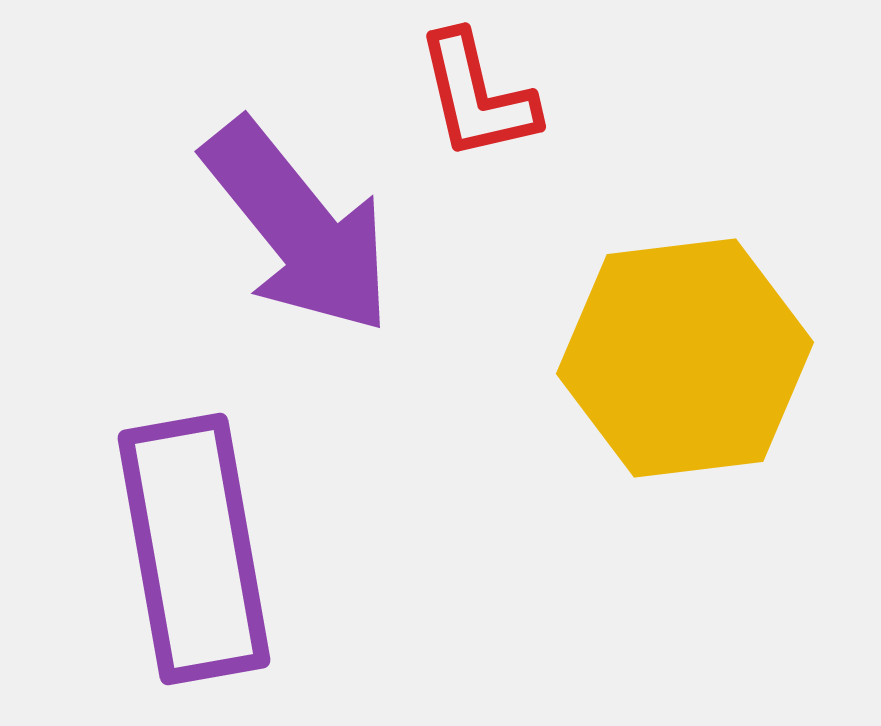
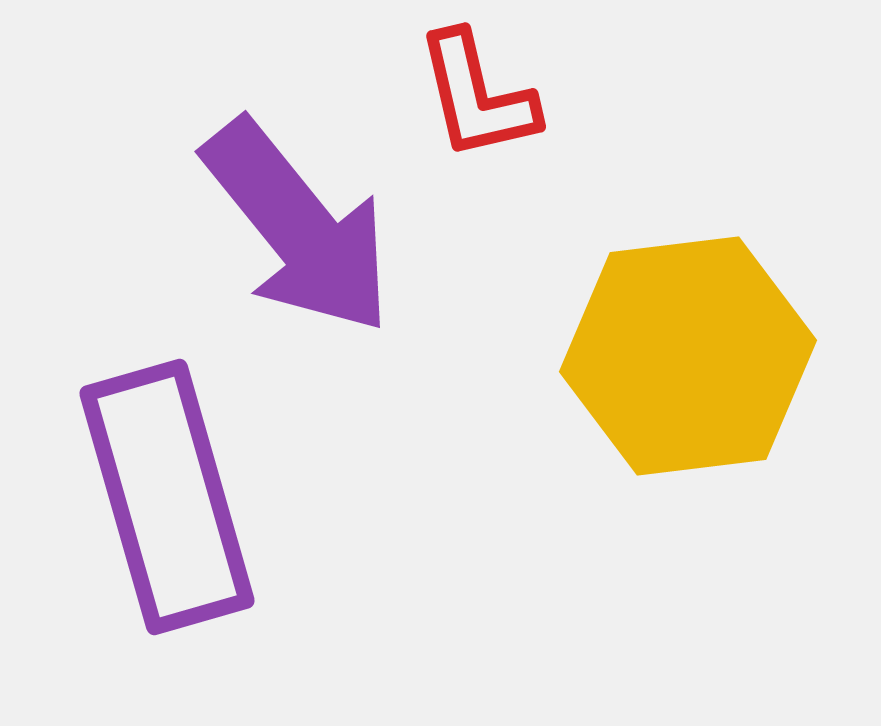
yellow hexagon: moved 3 px right, 2 px up
purple rectangle: moved 27 px left, 52 px up; rotated 6 degrees counterclockwise
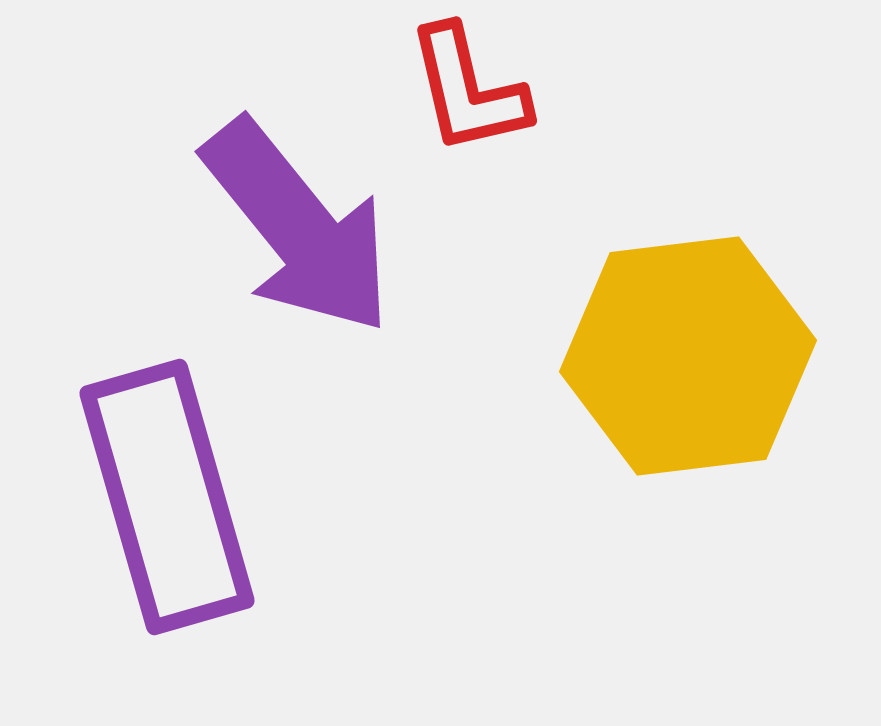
red L-shape: moved 9 px left, 6 px up
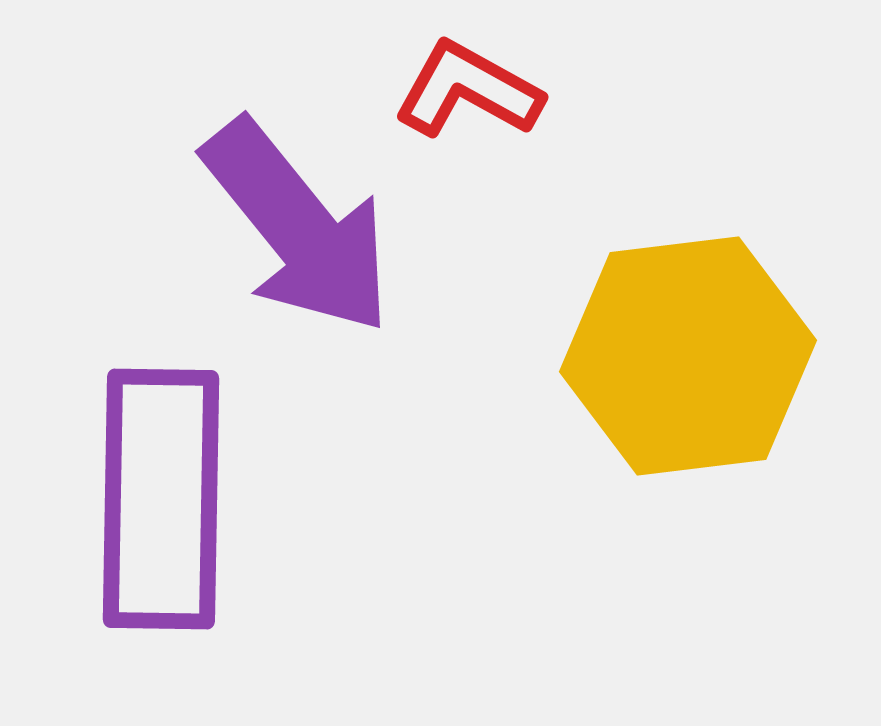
red L-shape: rotated 132 degrees clockwise
purple rectangle: moved 6 px left, 2 px down; rotated 17 degrees clockwise
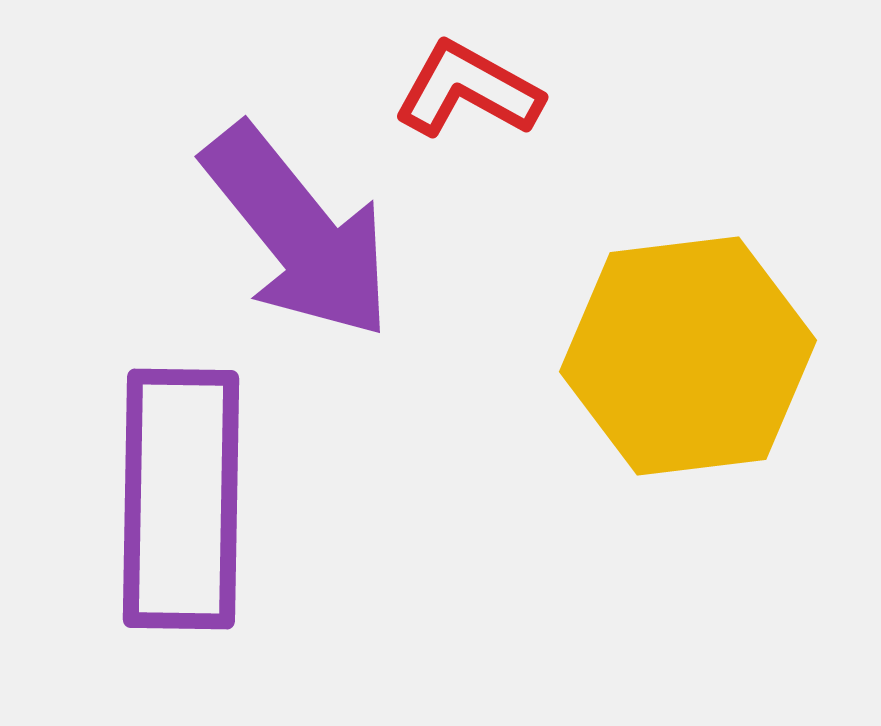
purple arrow: moved 5 px down
purple rectangle: moved 20 px right
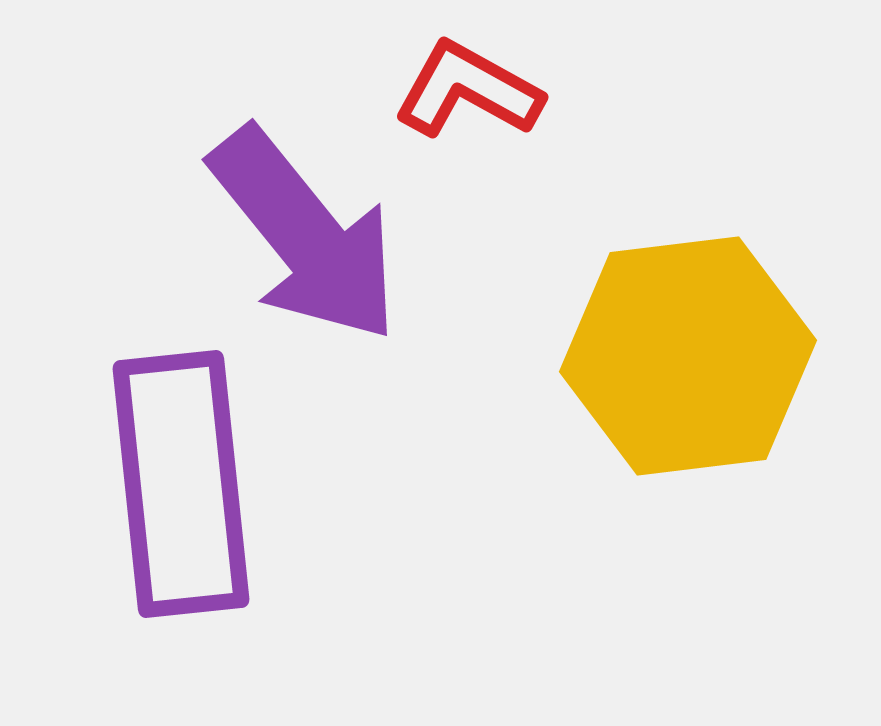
purple arrow: moved 7 px right, 3 px down
purple rectangle: moved 15 px up; rotated 7 degrees counterclockwise
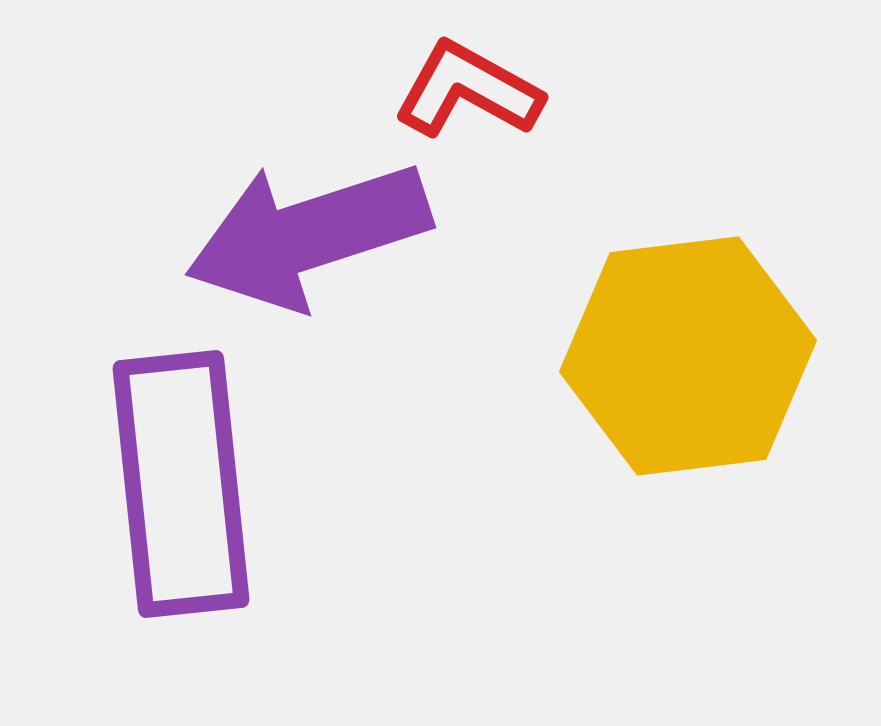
purple arrow: moved 3 px right; rotated 111 degrees clockwise
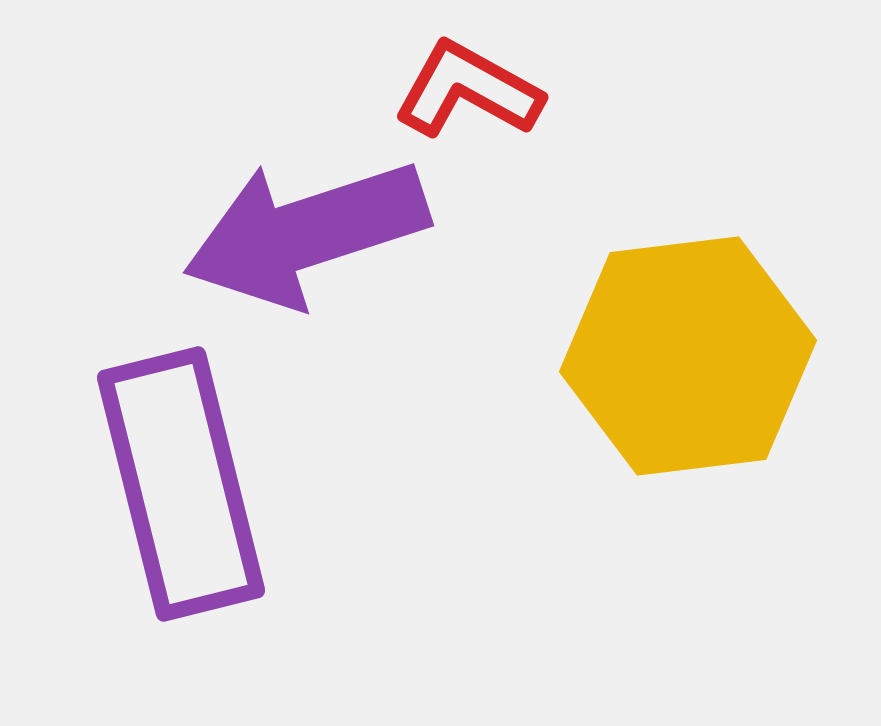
purple arrow: moved 2 px left, 2 px up
purple rectangle: rotated 8 degrees counterclockwise
